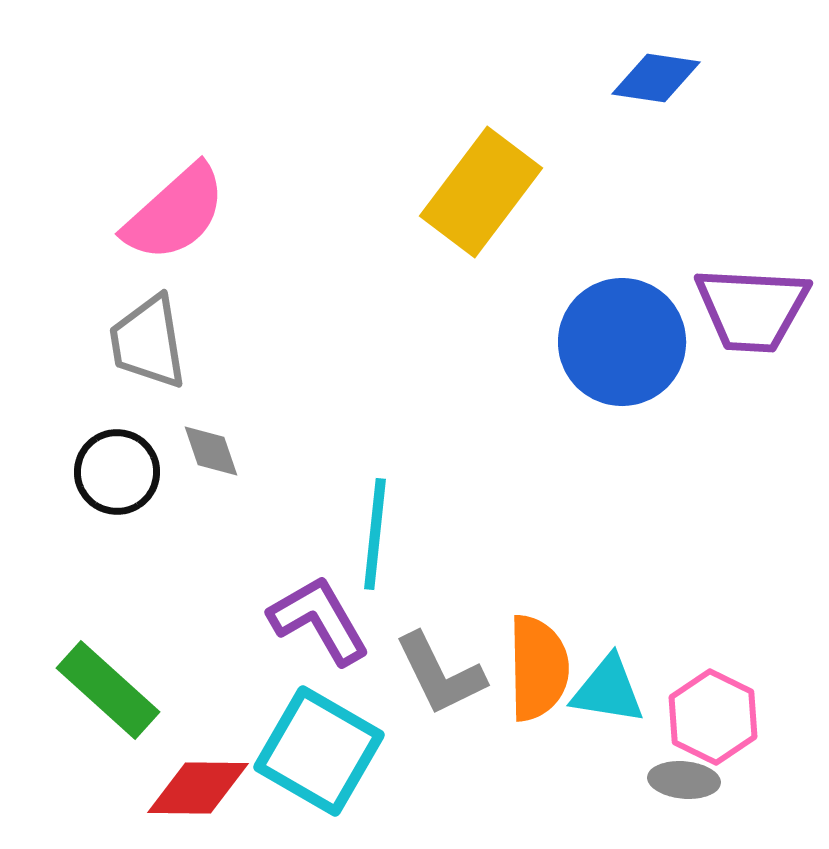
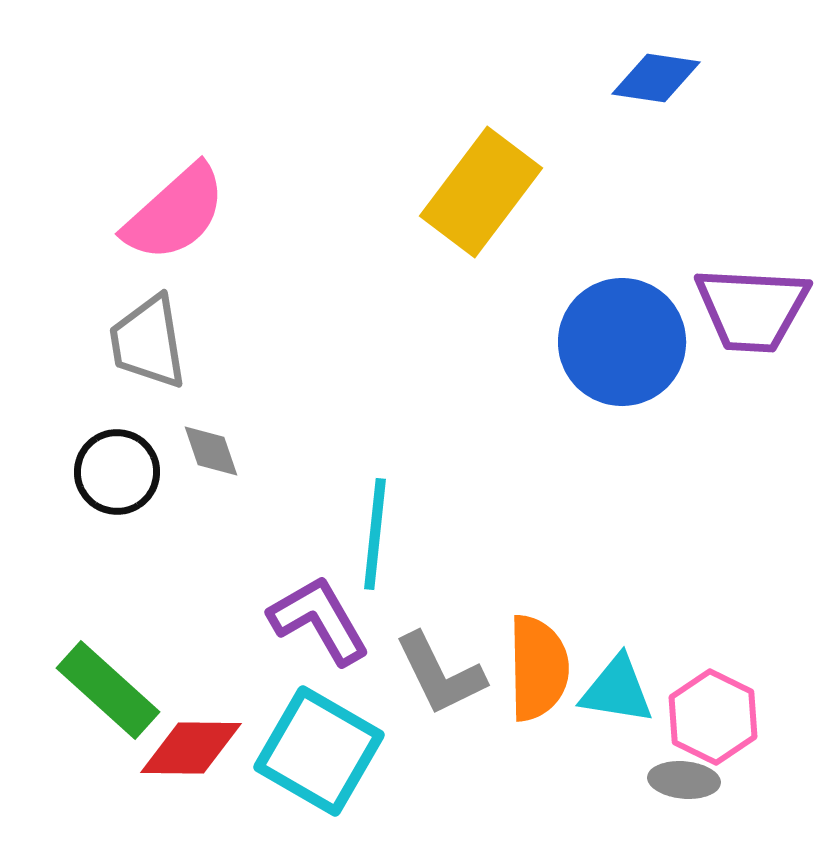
cyan triangle: moved 9 px right
red diamond: moved 7 px left, 40 px up
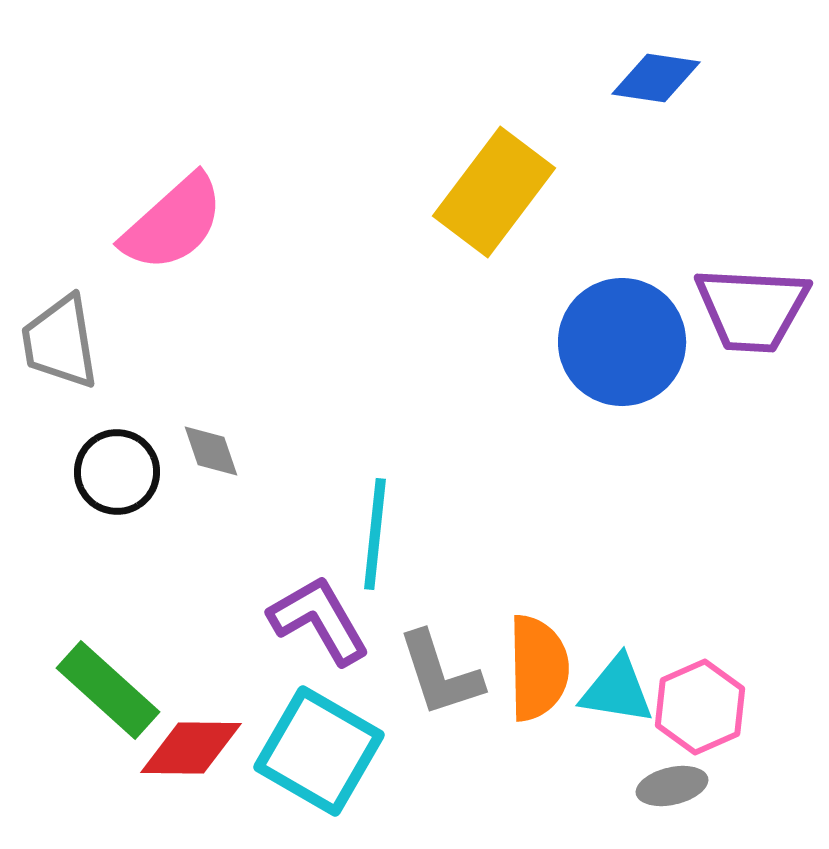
yellow rectangle: moved 13 px right
pink semicircle: moved 2 px left, 10 px down
gray trapezoid: moved 88 px left
gray L-shape: rotated 8 degrees clockwise
pink hexagon: moved 13 px left, 10 px up; rotated 10 degrees clockwise
gray ellipse: moved 12 px left, 6 px down; rotated 18 degrees counterclockwise
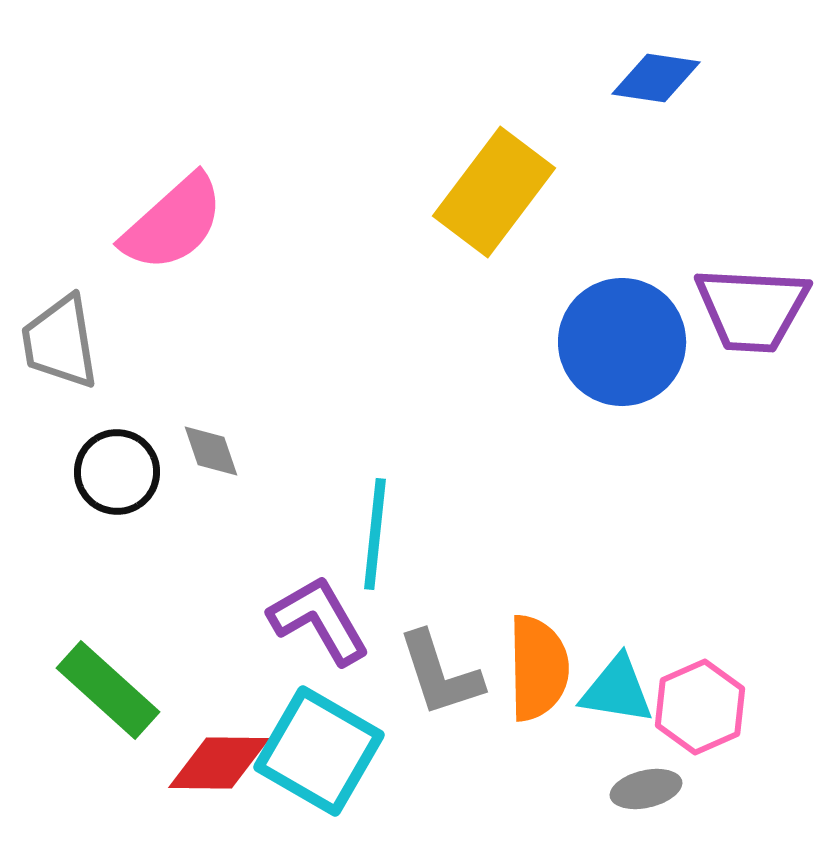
red diamond: moved 28 px right, 15 px down
gray ellipse: moved 26 px left, 3 px down
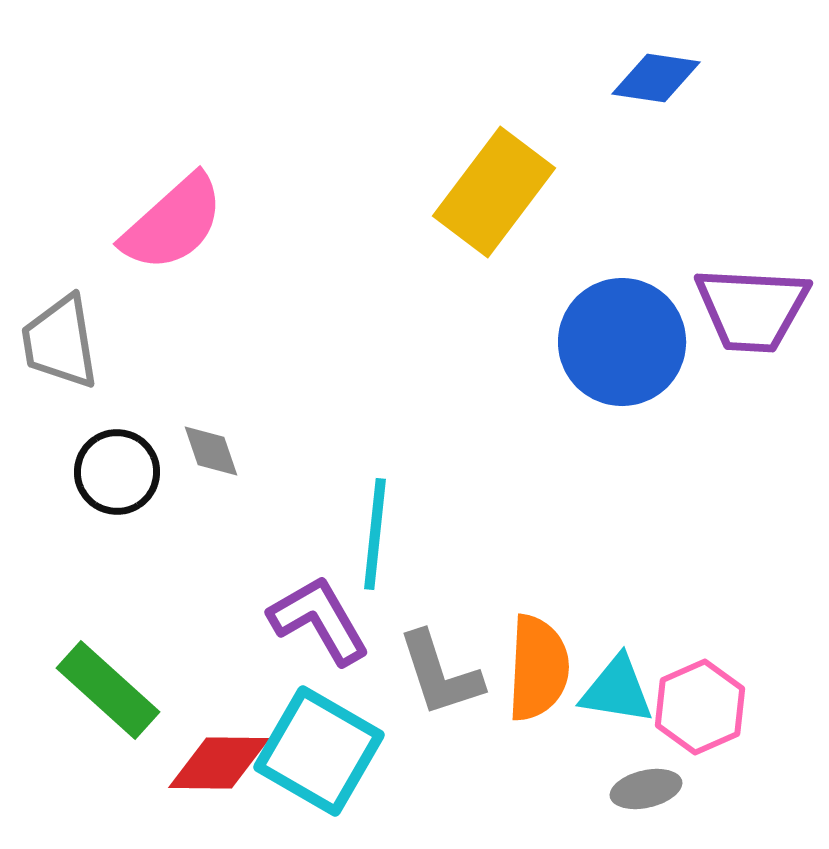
orange semicircle: rotated 4 degrees clockwise
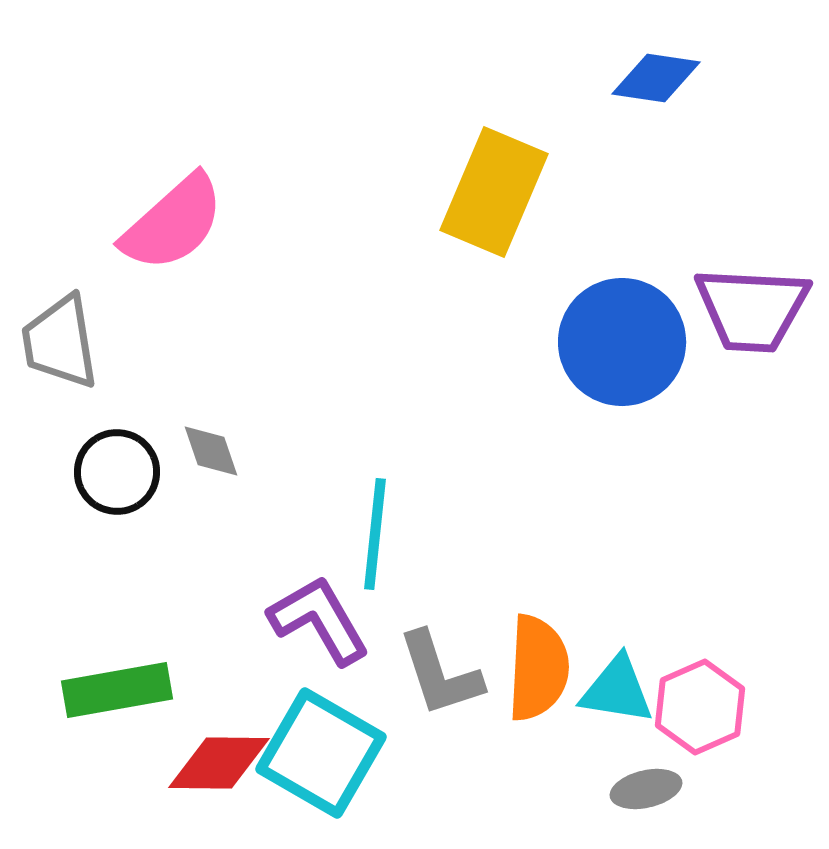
yellow rectangle: rotated 14 degrees counterclockwise
green rectangle: moved 9 px right; rotated 52 degrees counterclockwise
cyan square: moved 2 px right, 2 px down
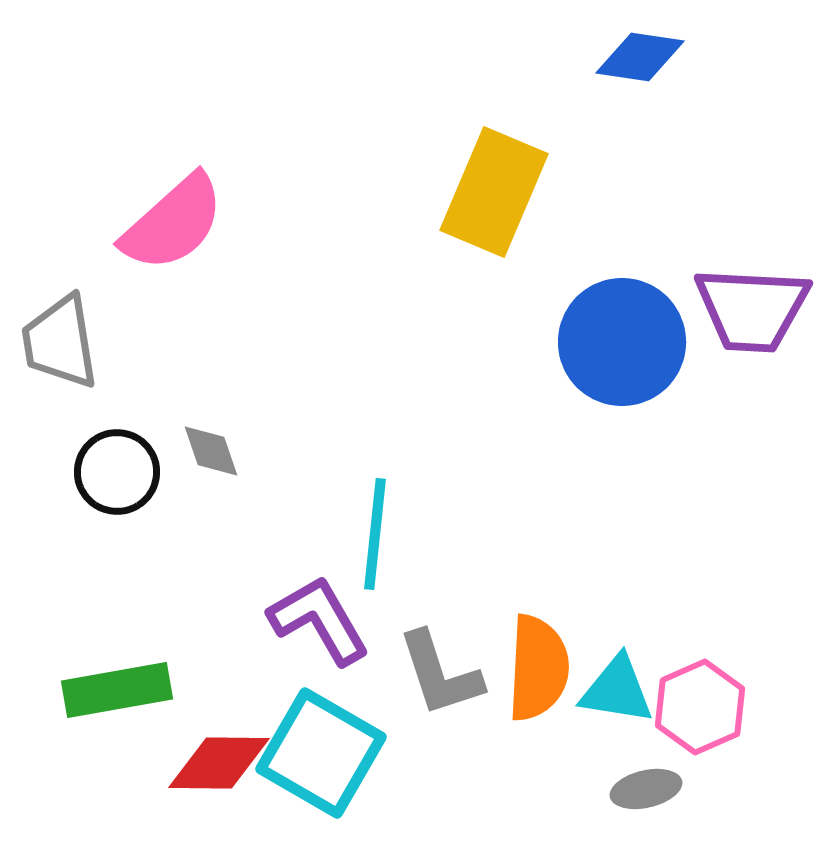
blue diamond: moved 16 px left, 21 px up
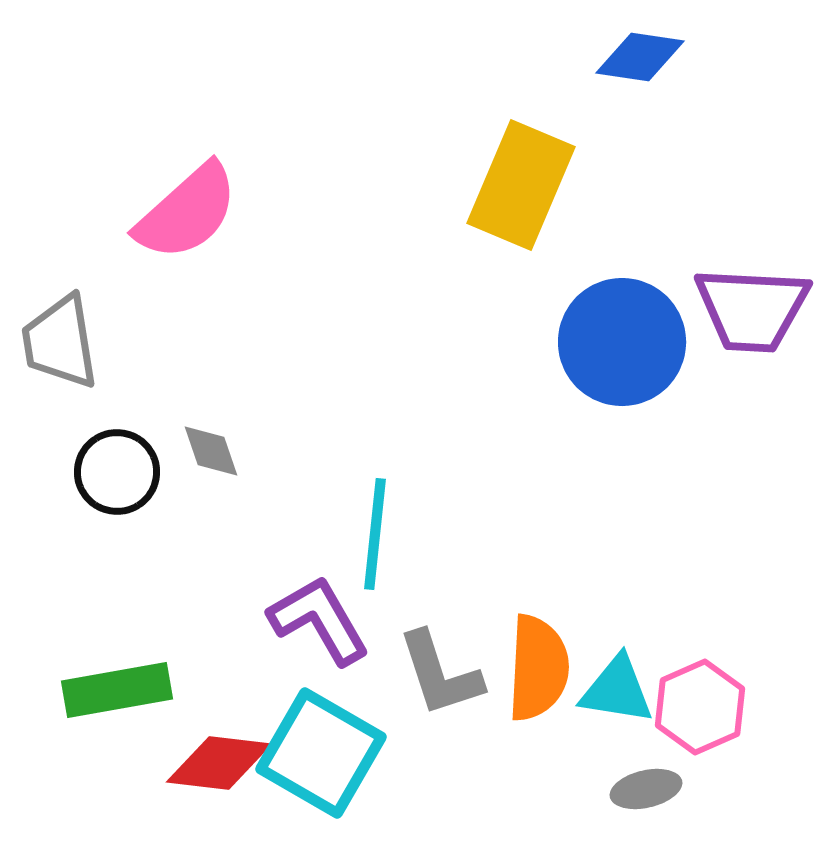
yellow rectangle: moved 27 px right, 7 px up
pink semicircle: moved 14 px right, 11 px up
red diamond: rotated 6 degrees clockwise
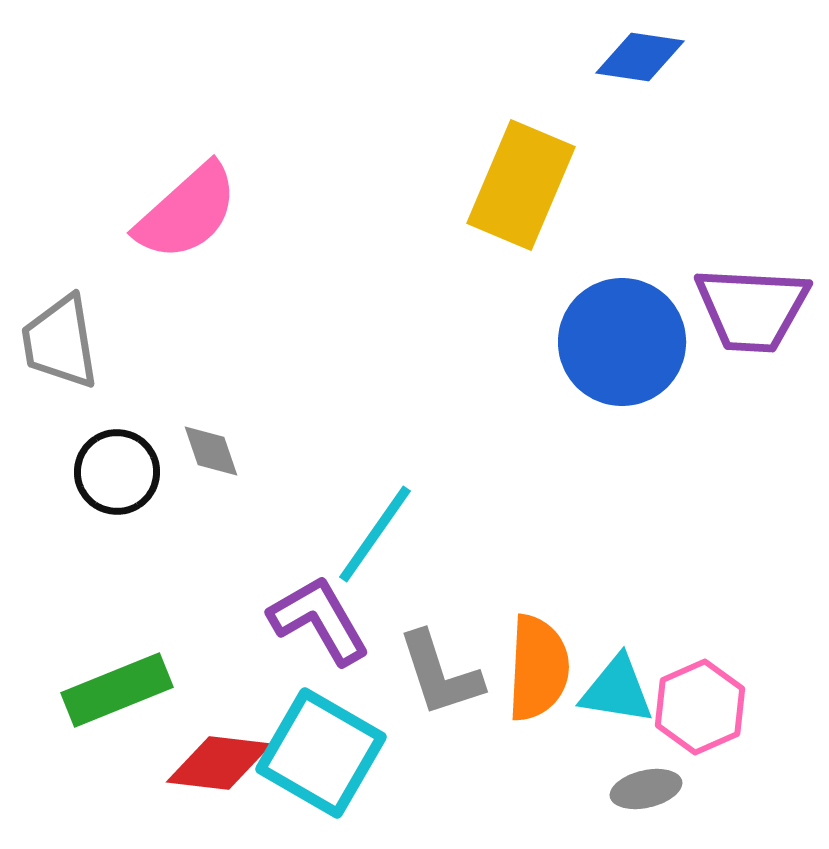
cyan line: rotated 29 degrees clockwise
green rectangle: rotated 12 degrees counterclockwise
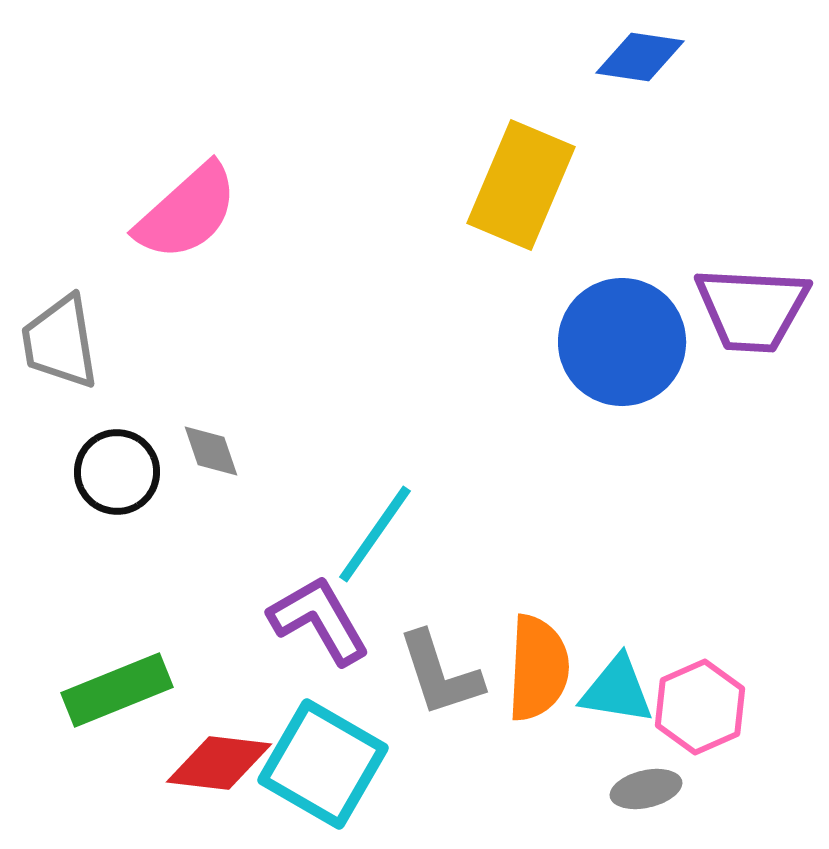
cyan square: moved 2 px right, 11 px down
